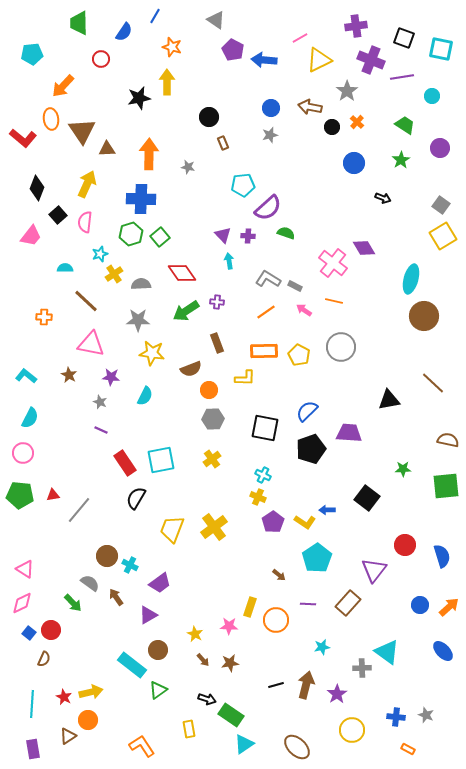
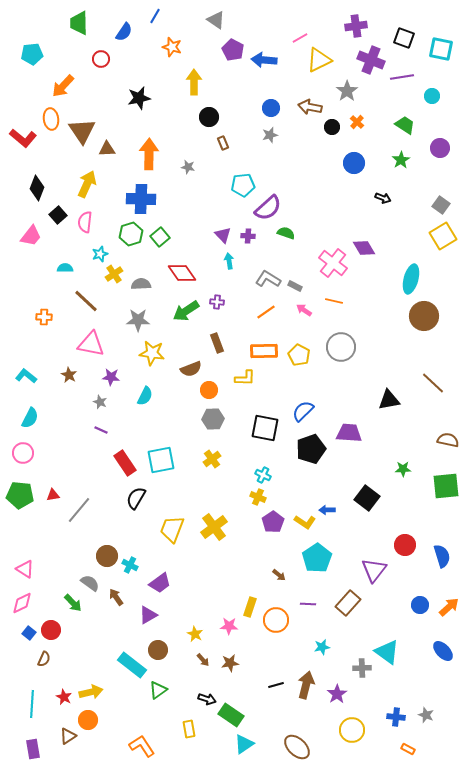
yellow arrow at (167, 82): moved 27 px right
blue semicircle at (307, 411): moved 4 px left
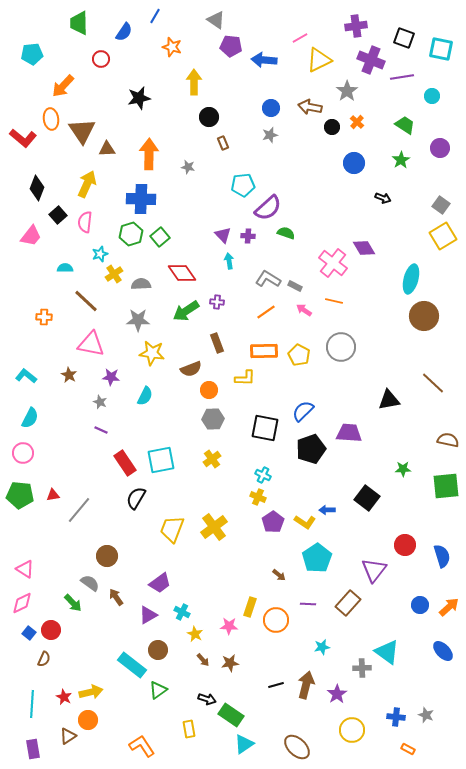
purple pentagon at (233, 50): moved 2 px left, 4 px up; rotated 20 degrees counterclockwise
cyan cross at (130, 565): moved 52 px right, 47 px down
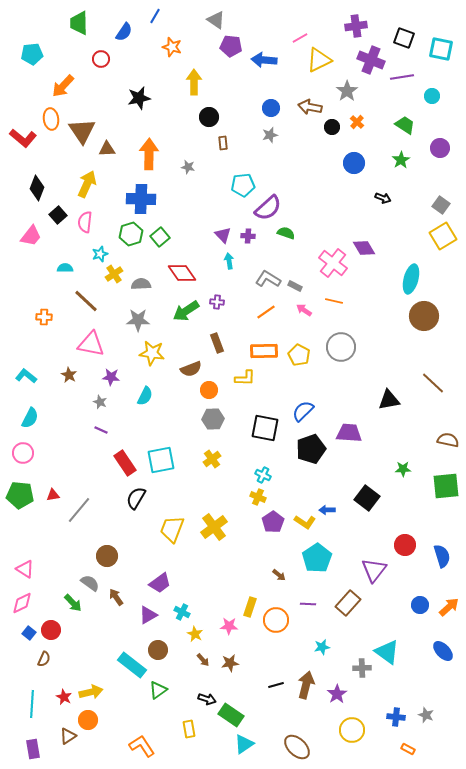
brown rectangle at (223, 143): rotated 16 degrees clockwise
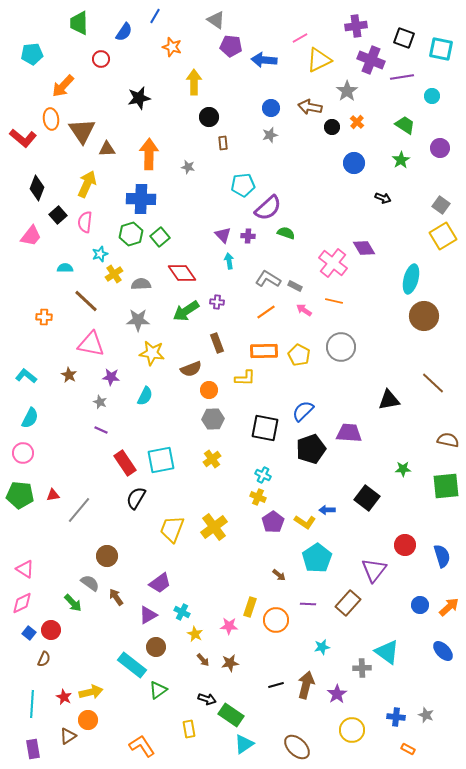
brown circle at (158, 650): moved 2 px left, 3 px up
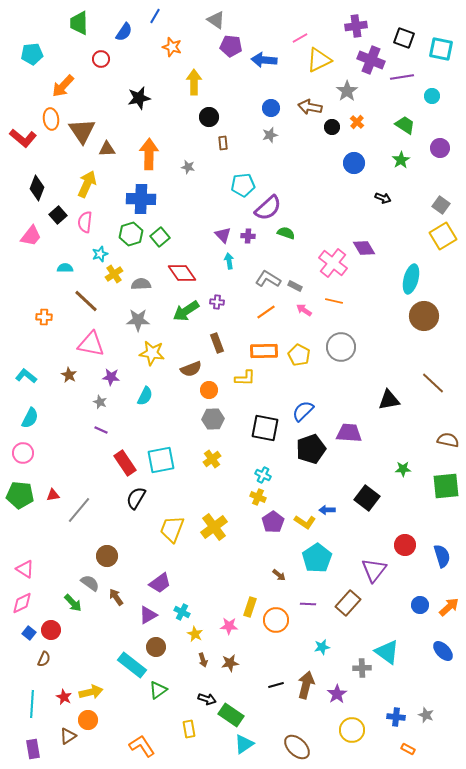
brown arrow at (203, 660): rotated 24 degrees clockwise
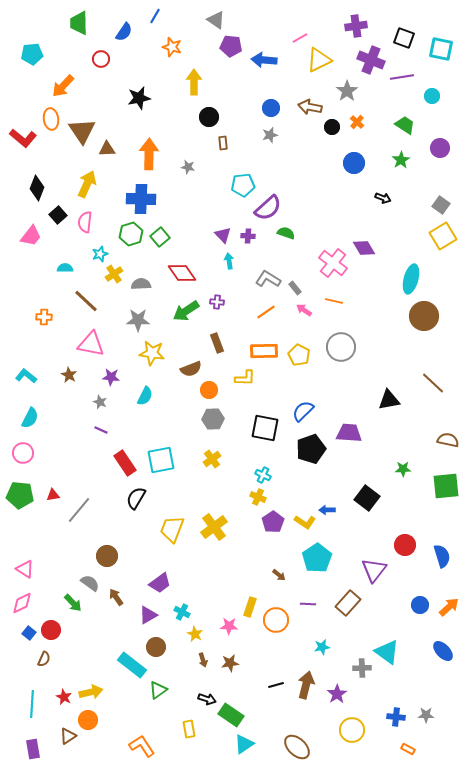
gray rectangle at (295, 286): moved 2 px down; rotated 24 degrees clockwise
gray star at (426, 715): rotated 21 degrees counterclockwise
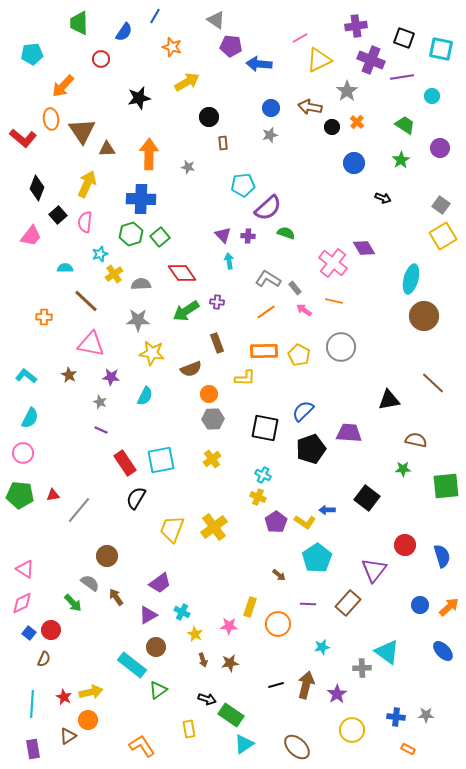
blue arrow at (264, 60): moved 5 px left, 4 px down
yellow arrow at (194, 82): moved 7 px left; rotated 60 degrees clockwise
orange circle at (209, 390): moved 4 px down
brown semicircle at (448, 440): moved 32 px left
purple pentagon at (273, 522): moved 3 px right
orange circle at (276, 620): moved 2 px right, 4 px down
